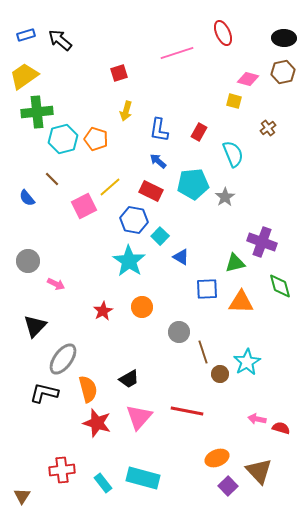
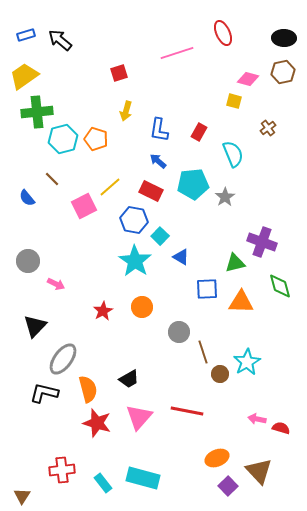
cyan star at (129, 261): moved 6 px right
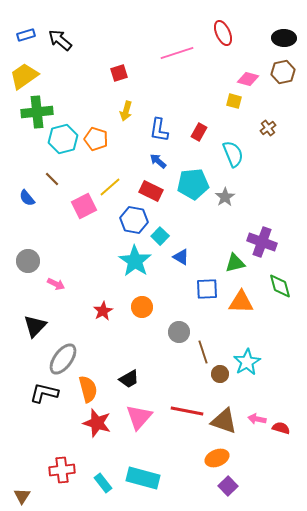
brown triangle at (259, 471): moved 35 px left, 50 px up; rotated 28 degrees counterclockwise
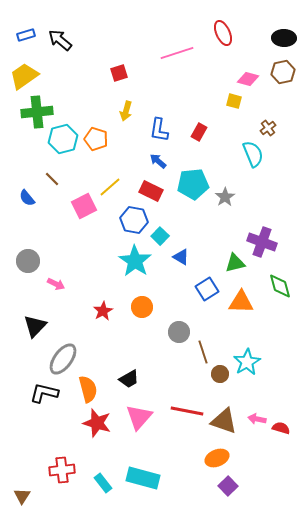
cyan semicircle at (233, 154): moved 20 px right
blue square at (207, 289): rotated 30 degrees counterclockwise
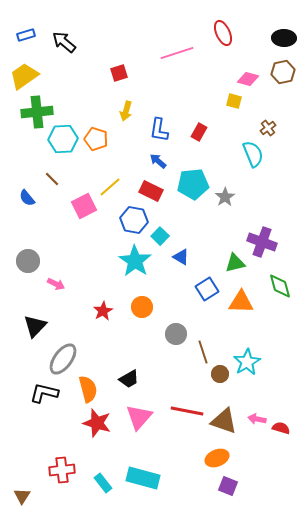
black arrow at (60, 40): moved 4 px right, 2 px down
cyan hexagon at (63, 139): rotated 12 degrees clockwise
gray circle at (179, 332): moved 3 px left, 2 px down
purple square at (228, 486): rotated 24 degrees counterclockwise
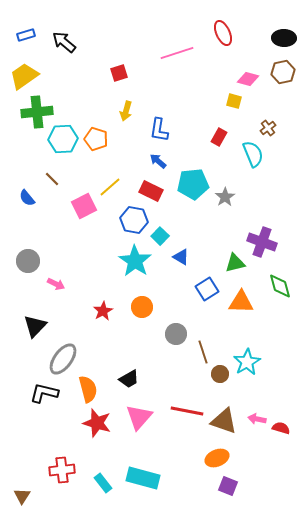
red rectangle at (199, 132): moved 20 px right, 5 px down
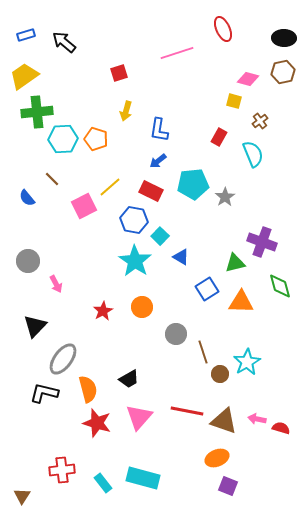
red ellipse at (223, 33): moved 4 px up
brown cross at (268, 128): moved 8 px left, 7 px up
blue arrow at (158, 161): rotated 78 degrees counterclockwise
pink arrow at (56, 284): rotated 36 degrees clockwise
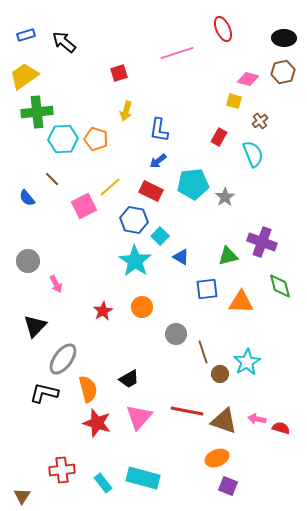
green triangle at (235, 263): moved 7 px left, 7 px up
blue square at (207, 289): rotated 25 degrees clockwise
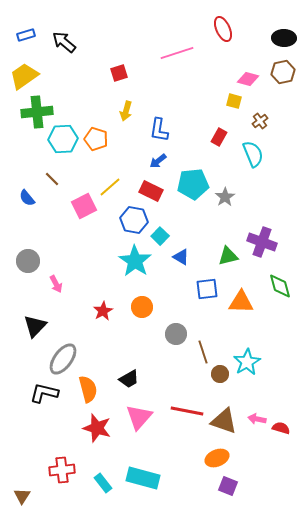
red star at (97, 423): moved 5 px down
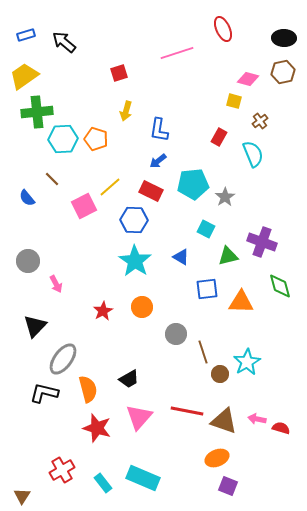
blue hexagon at (134, 220): rotated 8 degrees counterclockwise
cyan square at (160, 236): moved 46 px right, 7 px up; rotated 18 degrees counterclockwise
red cross at (62, 470): rotated 25 degrees counterclockwise
cyan rectangle at (143, 478): rotated 8 degrees clockwise
